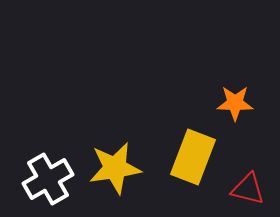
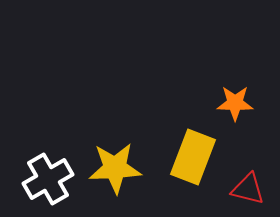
yellow star: rotated 6 degrees clockwise
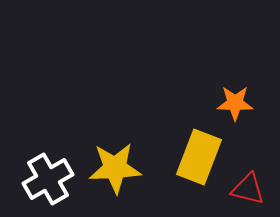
yellow rectangle: moved 6 px right
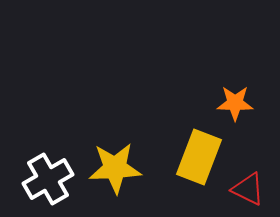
red triangle: rotated 12 degrees clockwise
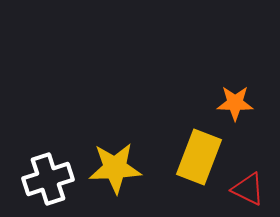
white cross: rotated 12 degrees clockwise
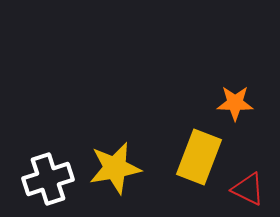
yellow star: rotated 8 degrees counterclockwise
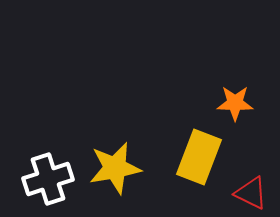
red triangle: moved 3 px right, 4 px down
